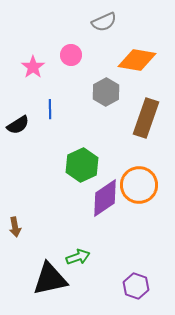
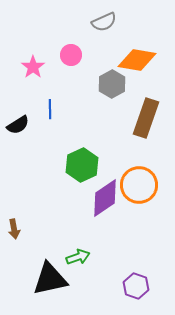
gray hexagon: moved 6 px right, 8 px up
brown arrow: moved 1 px left, 2 px down
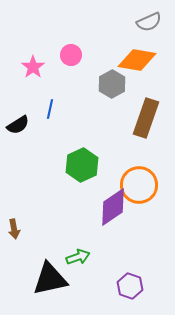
gray semicircle: moved 45 px right
blue line: rotated 12 degrees clockwise
purple diamond: moved 8 px right, 9 px down
purple hexagon: moved 6 px left
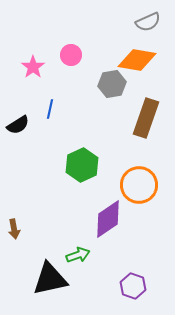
gray semicircle: moved 1 px left
gray hexagon: rotated 20 degrees clockwise
purple diamond: moved 5 px left, 12 px down
green arrow: moved 2 px up
purple hexagon: moved 3 px right
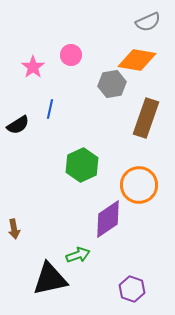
purple hexagon: moved 1 px left, 3 px down
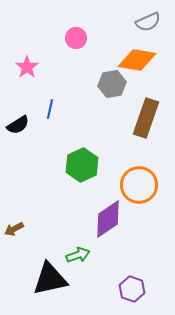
pink circle: moved 5 px right, 17 px up
pink star: moved 6 px left
brown arrow: rotated 72 degrees clockwise
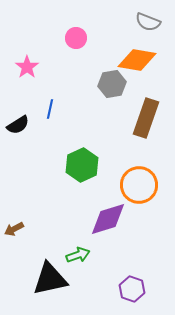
gray semicircle: rotated 45 degrees clockwise
purple diamond: rotated 18 degrees clockwise
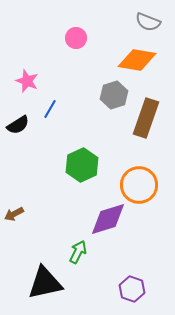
pink star: moved 14 px down; rotated 15 degrees counterclockwise
gray hexagon: moved 2 px right, 11 px down; rotated 8 degrees counterclockwise
blue line: rotated 18 degrees clockwise
brown arrow: moved 15 px up
green arrow: moved 3 px up; rotated 45 degrees counterclockwise
black triangle: moved 5 px left, 4 px down
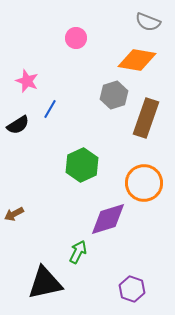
orange circle: moved 5 px right, 2 px up
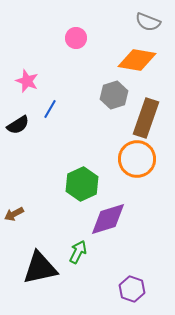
green hexagon: moved 19 px down
orange circle: moved 7 px left, 24 px up
black triangle: moved 5 px left, 15 px up
